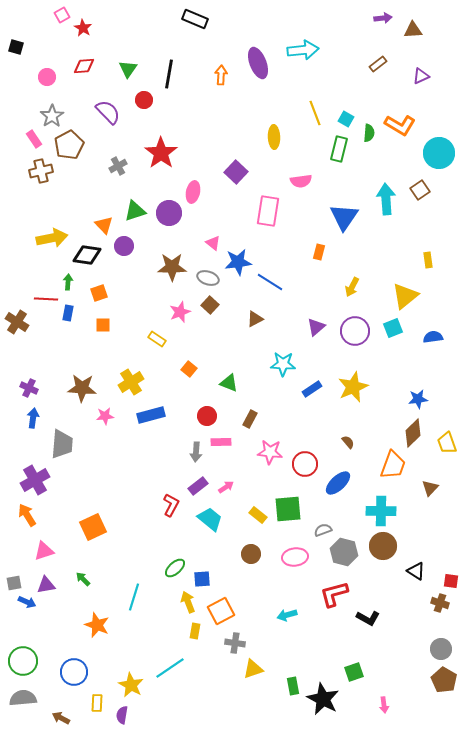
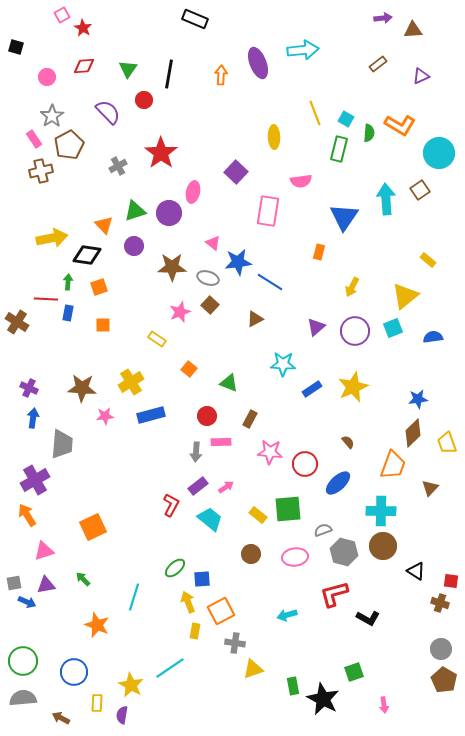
purple circle at (124, 246): moved 10 px right
yellow rectangle at (428, 260): rotated 42 degrees counterclockwise
orange square at (99, 293): moved 6 px up
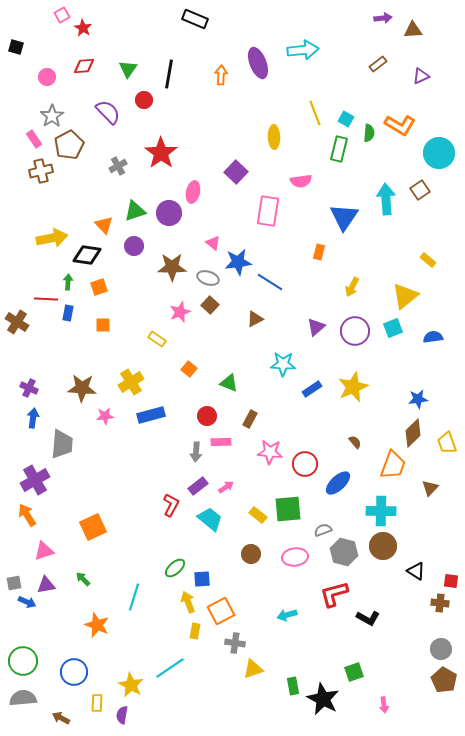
brown semicircle at (348, 442): moved 7 px right
brown cross at (440, 603): rotated 12 degrees counterclockwise
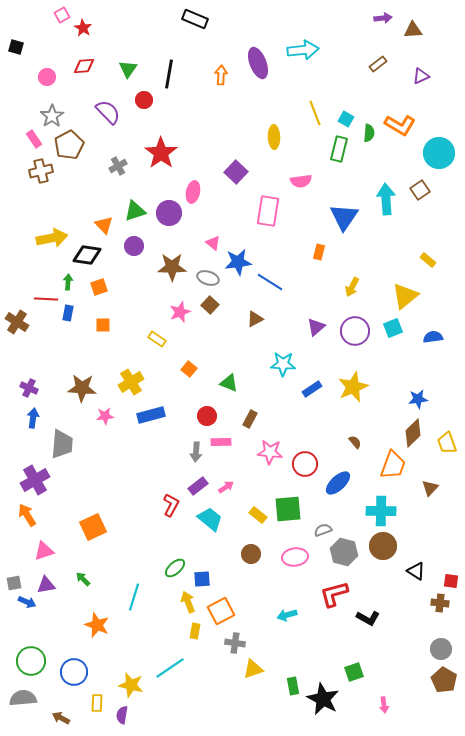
green circle at (23, 661): moved 8 px right
yellow star at (131, 685): rotated 15 degrees counterclockwise
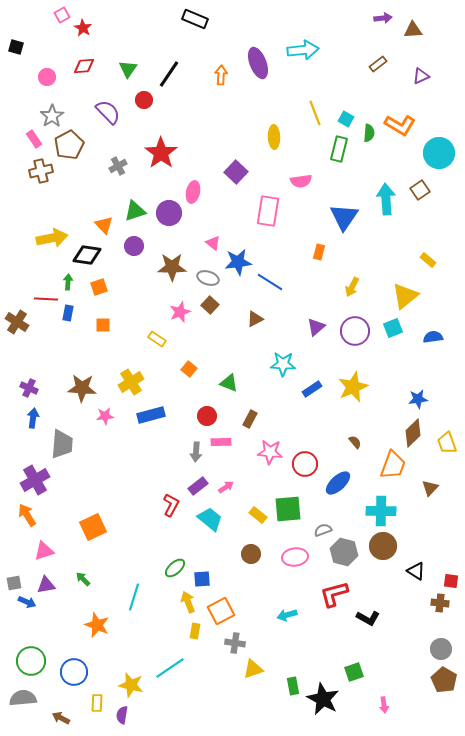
black line at (169, 74): rotated 24 degrees clockwise
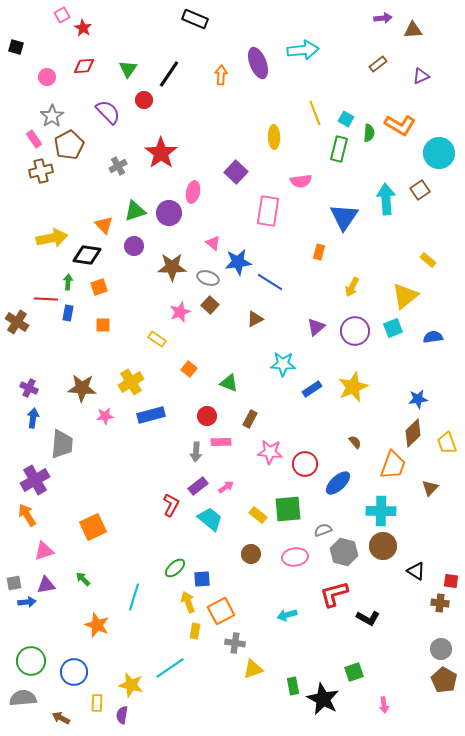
blue arrow at (27, 602): rotated 30 degrees counterclockwise
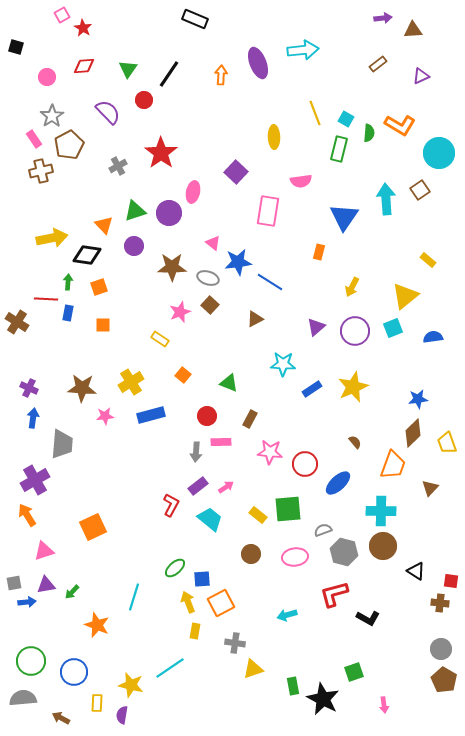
yellow rectangle at (157, 339): moved 3 px right
orange square at (189, 369): moved 6 px left, 6 px down
green arrow at (83, 579): moved 11 px left, 13 px down; rotated 91 degrees counterclockwise
orange square at (221, 611): moved 8 px up
